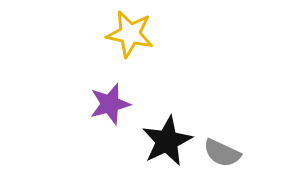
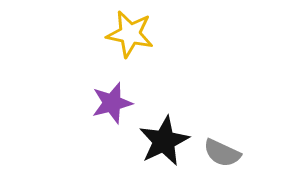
purple star: moved 2 px right, 1 px up
black star: moved 3 px left
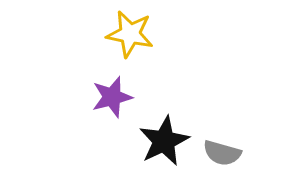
purple star: moved 6 px up
gray semicircle: rotated 9 degrees counterclockwise
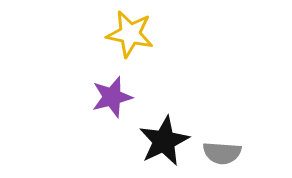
gray semicircle: rotated 12 degrees counterclockwise
